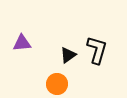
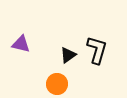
purple triangle: moved 1 px left, 1 px down; rotated 18 degrees clockwise
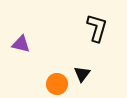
black L-shape: moved 22 px up
black triangle: moved 14 px right, 19 px down; rotated 18 degrees counterclockwise
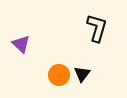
purple triangle: rotated 30 degrees clockwise
orange circle: moved 2 px right, 9 px up
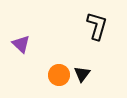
black L-shape: moved 2 px up
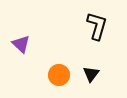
black triangle: moved 9 px right
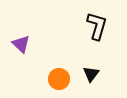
orange circle: moved 4 px down
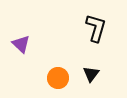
black L-shape: moved 1 px left, 2 px down
orange circle: moved 1 px left, 1 px up
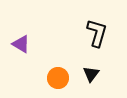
black L-shape: moved 1 px right, 5 px down
purple triangle: rotated 12 degrees counterclockwise
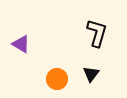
orange circle: moved 1 px left, 1 px down
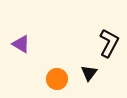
black L-shape: moved 12 px right, 10 px down; rotated 12 degrees clockwise
black triangle: moved 2 px left, 1 px up
